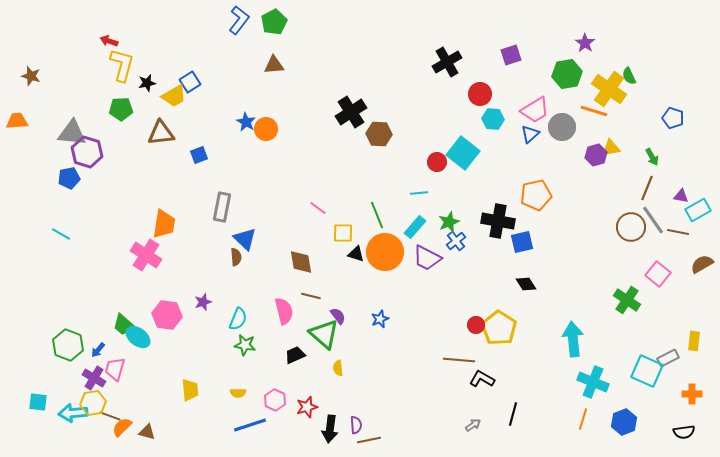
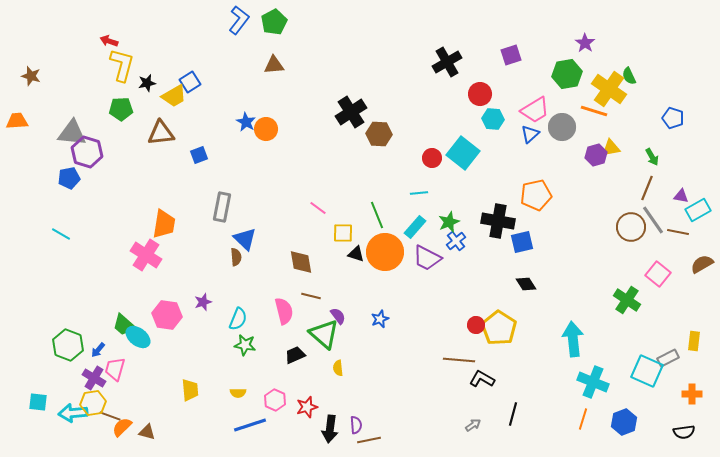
red circle at (437, 162): moved 5 px left, 4 px up
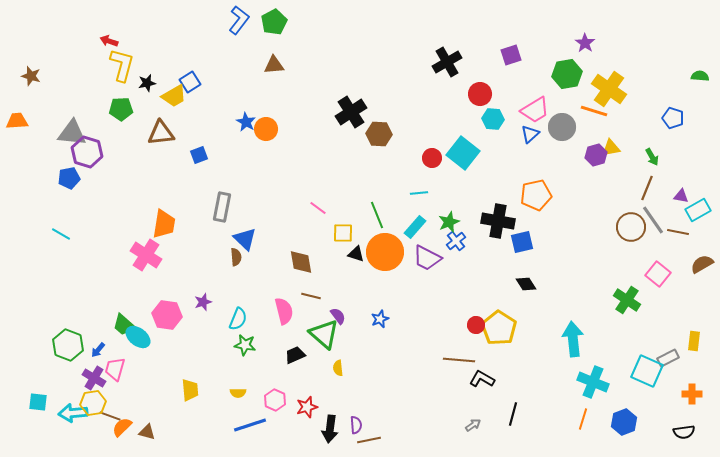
green semicircle at (629, 76): moved 71 px right; rotated 120 degrees clockwise
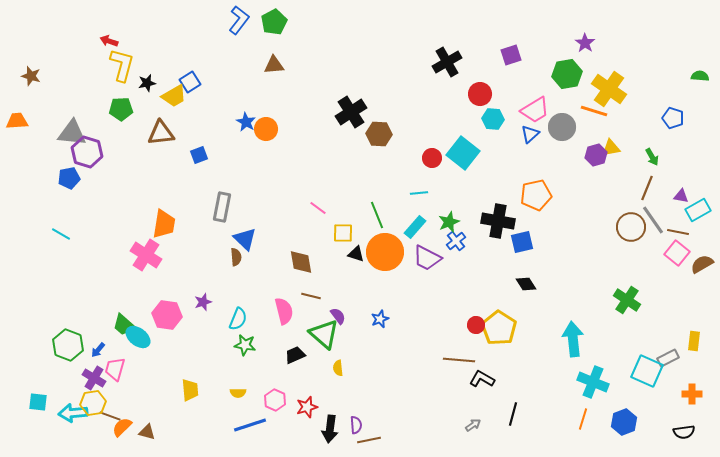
pink square at (658, 274): moved 19 px right, 21 px up
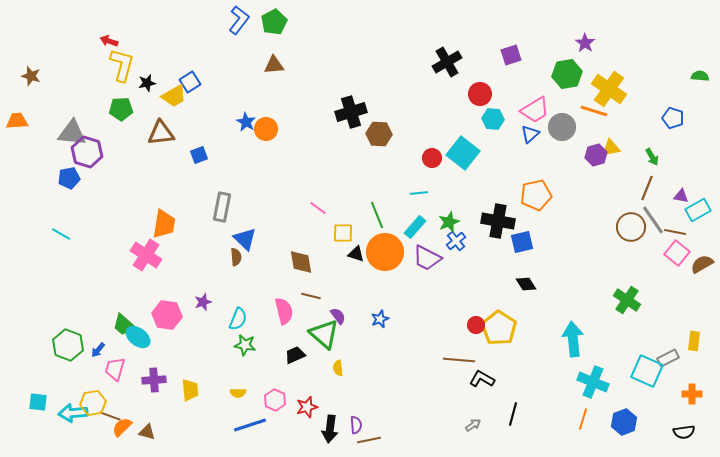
black cross at (351, 112): rotated 16 degrees clockwise
brown line at (678, 232): moved 3 px left
purple cross at (94, 378): moved 60 px right, 2 px down; rotated 35 degrees counterclockwise
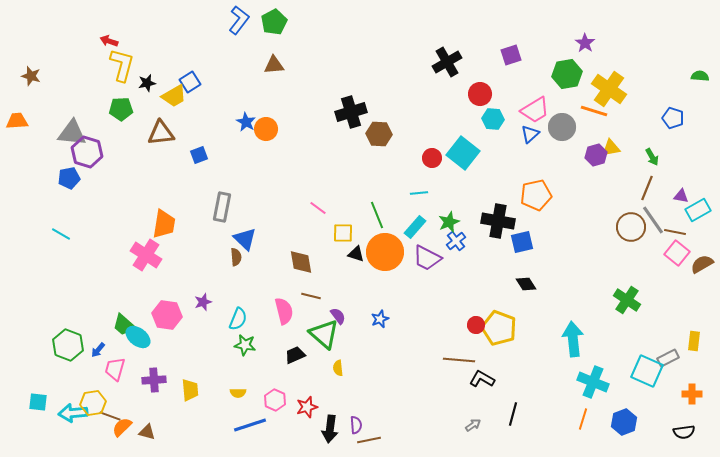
yellow pentagon at (499, 328): rotated 12 degrees counterclockwise
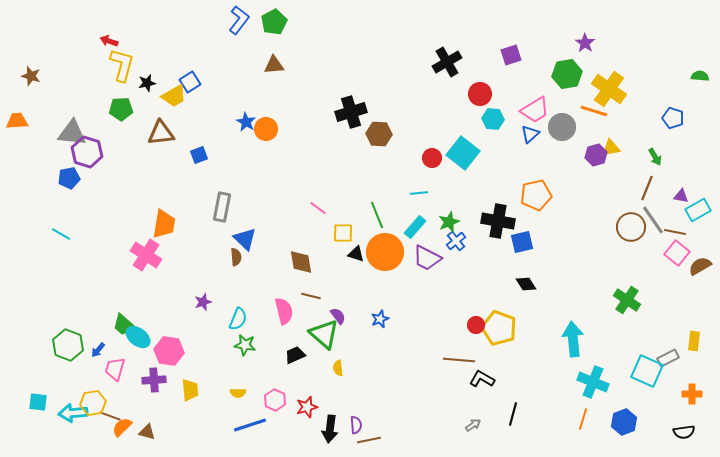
green arrow at (652, 157): moved 3 px right
brown semicircle at (702, 264): moved 2 px left, 2 px down
pink hexagon at (167, 315): moved 2 px right, 36 px down
